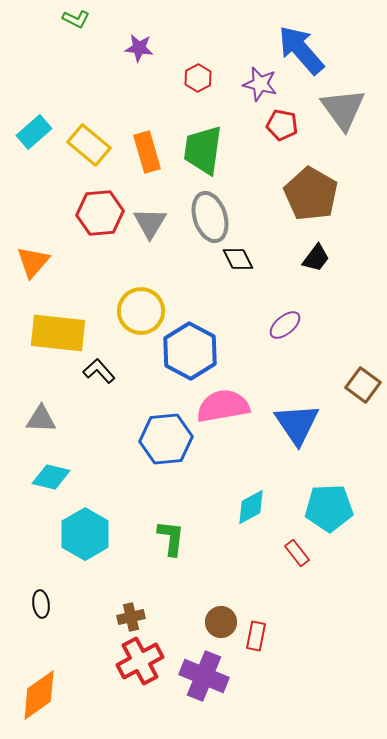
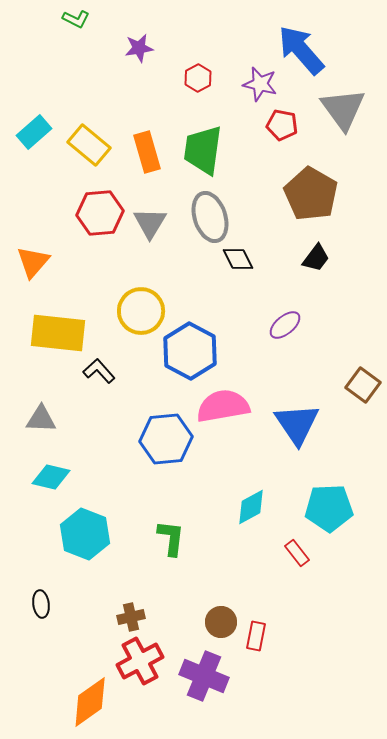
purple star at (139, 48): rotated 16 degrees counterclockwise
cyan hexagon at (85, 534): rotated 9 degrees counterclockwise
orange diamond at (39, 695): moved 51 px right, 7 px down
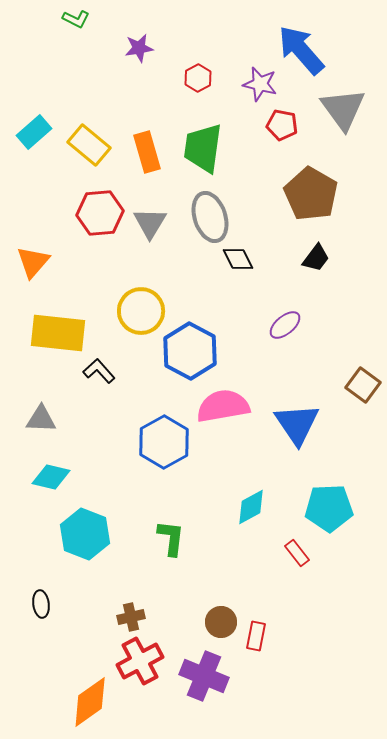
green trapezoid at (203, 150): moved 2 px up
blue hexagon at (166, 439): moved 2 px left, 3 px down; rotated 24 degrees counterclockwise
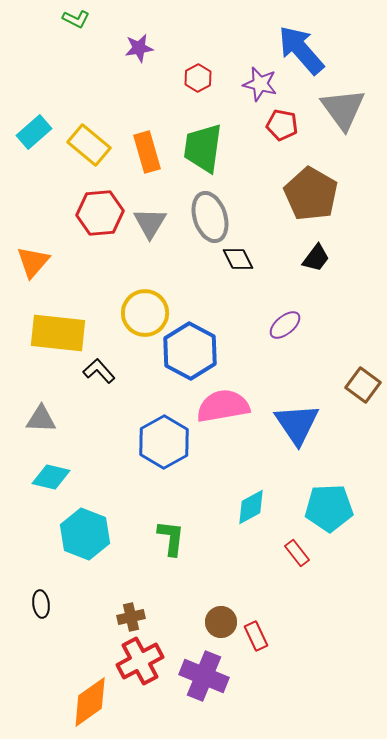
yellow circle at (141, 311): moved 4 px right, 2 px down
red rectangle at (256, 636): rotated 36 degrees counterclockwise
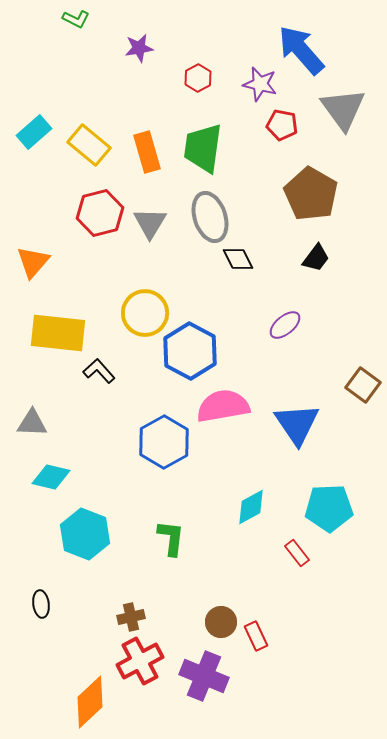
red hexagon at (100, 213): rotated 9 degrees counterclockwise
gray triangle at (41, 419): moved 9 px left, 4 px down
orange diamond at (90, 702): rotated 8 degrees counterclockwise
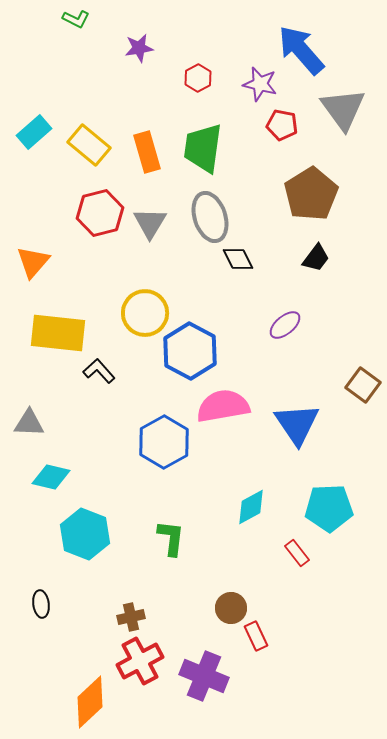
brown pentagon at (311, 194): rotated 10 degrees clockwise
gray triangle at (32, 423): moved 3 px left
brown circle at (221, 622): moved 10 px right, 14 px up
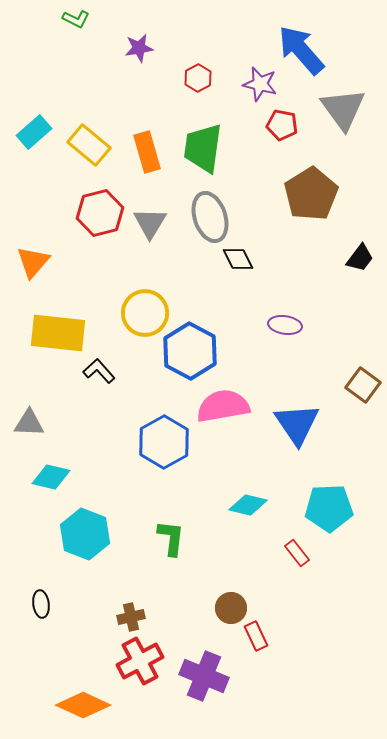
black trapezoid at (316, 258): moved 44 px right
purple ellipse at (285, 325): rotated 48 degrees clockwise
cyan diamond at (251, 507): moved 3 px left, 2 px up; rotated 42 degrees clockwise
orange diamond at (90, 702): moved 7 px left, 3 px down; rotated 68 degrees clockwise
